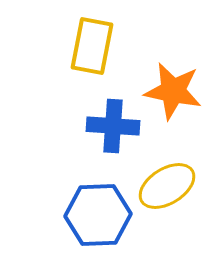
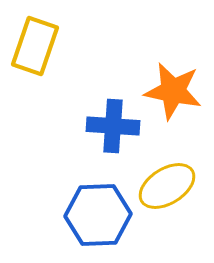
yellow rectangle: moved 57 px left; rotated 8 degrees clockwise
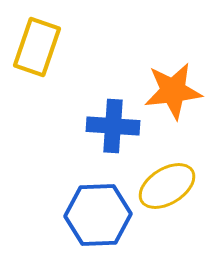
yellow rectangle: moved 2 px right, 1 px down
orange star: rotated 18 degrees counterclockwise
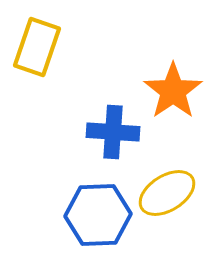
orange star: rotated 28 degrees counterclockwise
blue cross: moved 6 px down
yellow ellipse: moved 7 px down
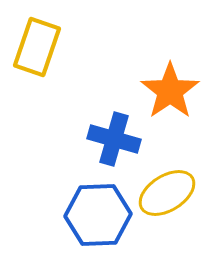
orange star: moved 3 px left
blue cross: moved 1 px right, 7 px down; rotated 12 degrees clockwise
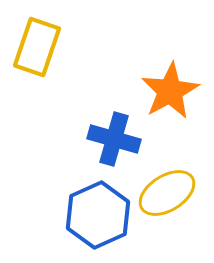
orange star: rotated 6 degrees clockwise
blue hexagon: rotated 22 degrees counterclockwise
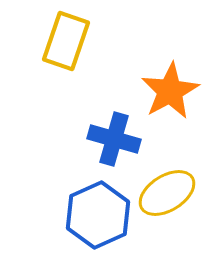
yellow rectangle: moved 29 px right, 6 px up
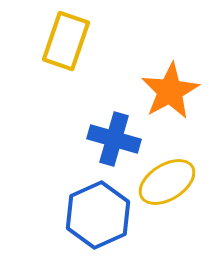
yellow ellipse: moved 11 px up
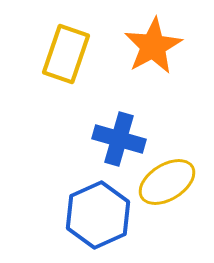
yellow rectangle: moved 13 px down
orange star: moved 17 px left, 45 px up
blue cross: moved 5 px right
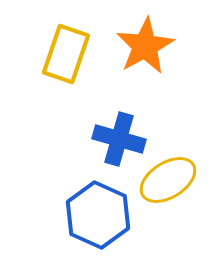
orange star: moved 8 px left
yellow ellipse: moved 1 px right, 2 px up
blue hexagon: rotated 12 degrees counterclockwise
